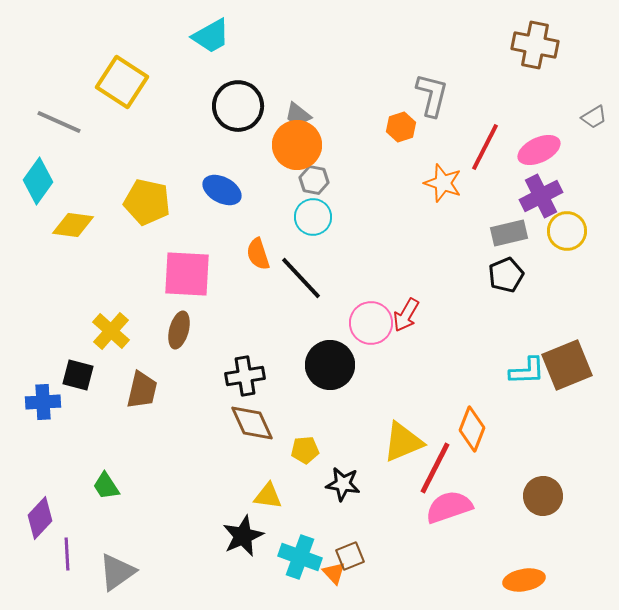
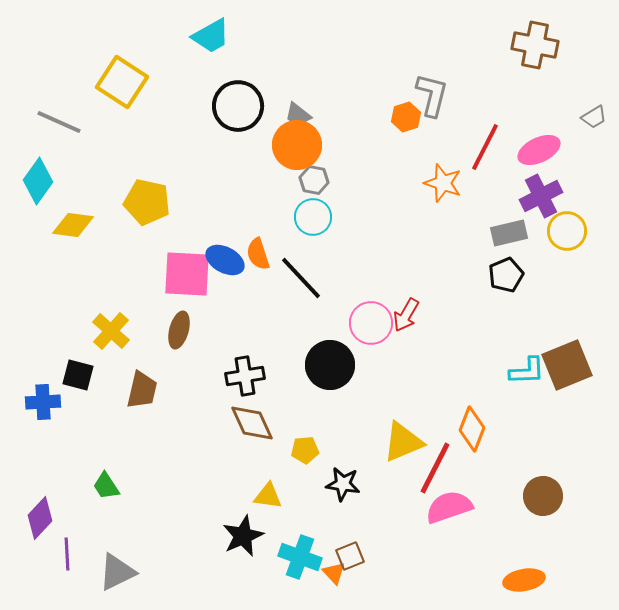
orange hexagon at (401, 127): moved 5 px right, 10 px up
blue ellipse at (222, 190): moved 3 px right, 70 px down
gray triangle at (117, 572): rotated 9 degrees clockwise
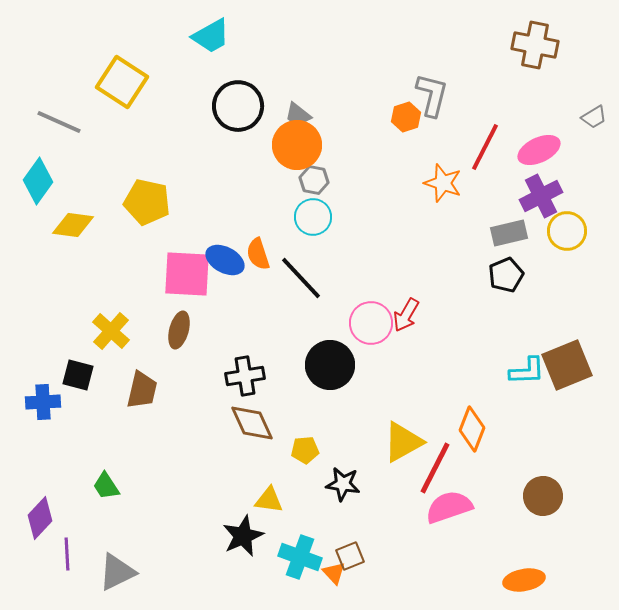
yellow triangle at (403, 442): rotated 6 degrees counterclockwise
yellow triangle at (268, 496): moved 1 px right, 4 px down
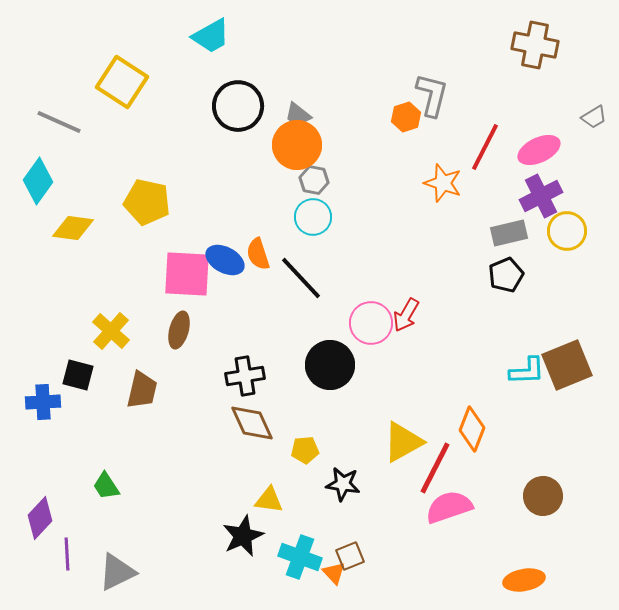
yellow diamond at (73, 225): moved 3 px down
